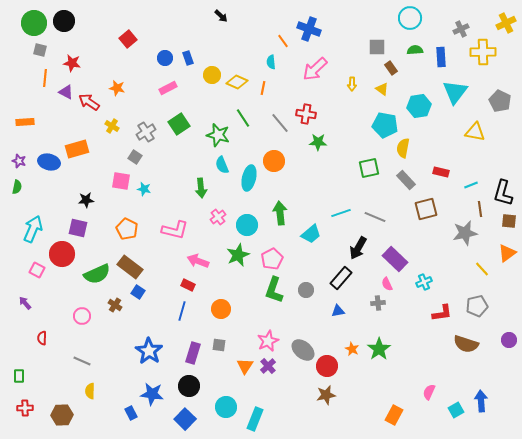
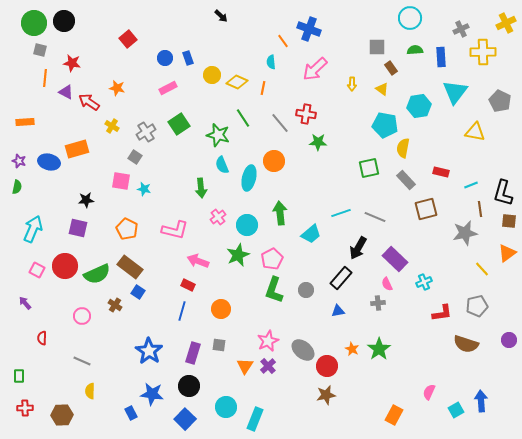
red circle at (62, 254): moved 3 px right, 12 px down
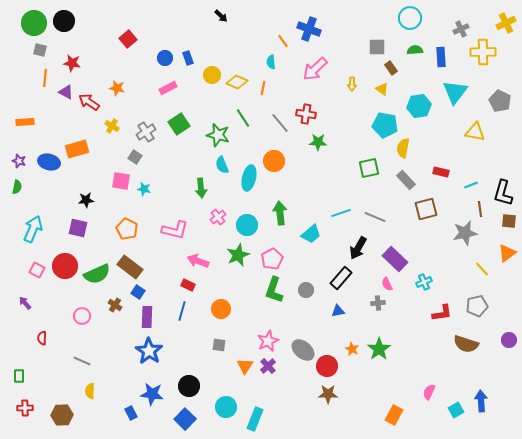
purple rectangle at (193, 353): moved 46 px left, 36 px up; rotated 15 degrees counterclockwise
brown star at (326, 395): moved 2 px right, 1 px up; rotated 12 degrees clockwise
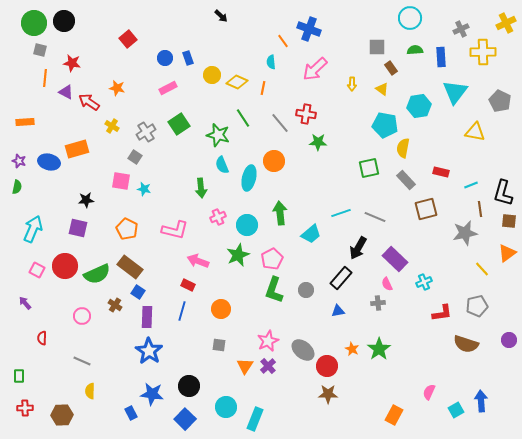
pink cross at (218, 217): rotated 14 degrees clockwise
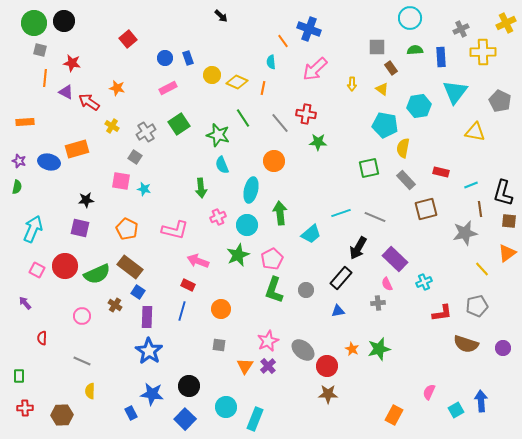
cyan ellipse at (249, 178): moved 2 px right, 12 px down
purple square at (78, 228): moved 2 px right
purple circle at (509, 340): moved 6 px left, 8 px down
green star at (379, 349): rotated 20 degrees clockwise
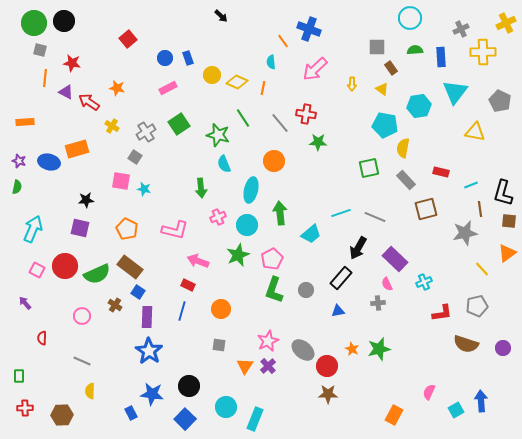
cyan semicircle at (222, 165): moved 2 px right, 1 px up
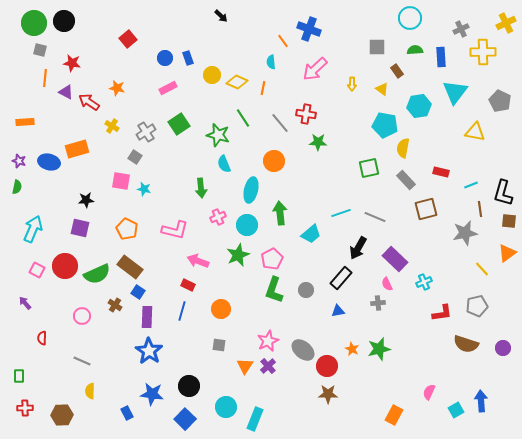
brown rectangle at (391, 68): moved 6 px right, 3 px down
blue rectangle at (131, 413): moved 4 px left
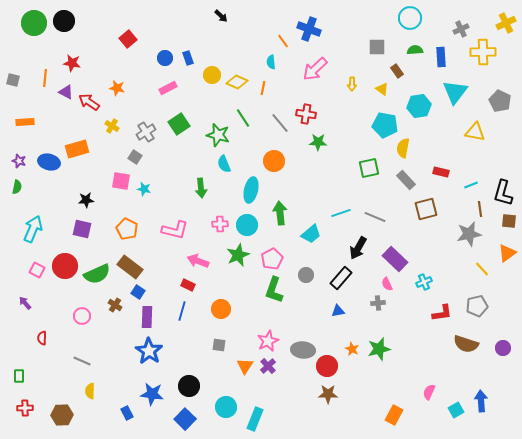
gray square at (40, 50): moved 27 px left, 30 px down
pink cross at (218, 217): moved 2 px right, 7 px down; rotated 21 degrees clockwise
purple square at (80, 228): moved 2 px right, 1 px down
gray star at (465, 233): moved 4 px right, 1 px down
gray circle at (306, 290): moved 15 px up
gray ellipse at (303, 350): rotated 35 degrees counterclockwise
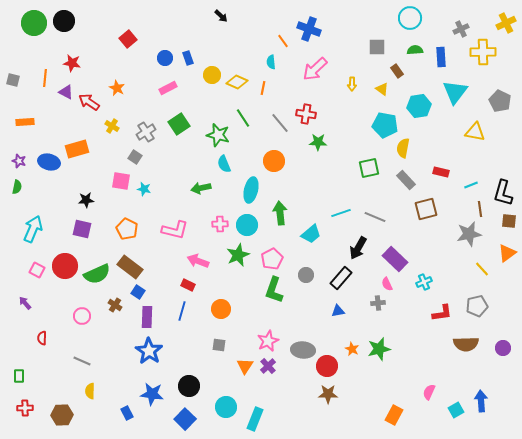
orange star at (117, 88): rotated 14 degrees clockwise
green arrow at (201, 188): rotated 84 degrees clockwise
brown semicircle at (466, 344): rotated 20 degrees counterclockwise
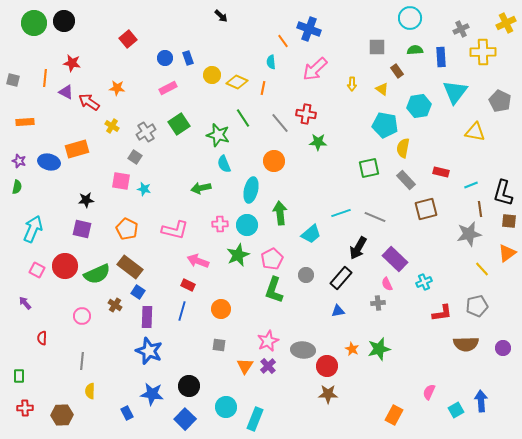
orange star at (117, 88): rotated 21 degrees counterclockwise
blue star at (149, 351): rotated 12 degrees counterclockwise
gray line at (82, 361): rotated 72 degrees clockwise
